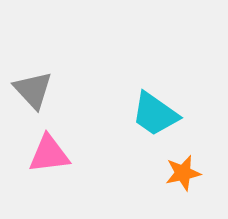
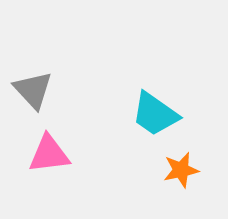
orange star: moved 2 px left, 3 px up
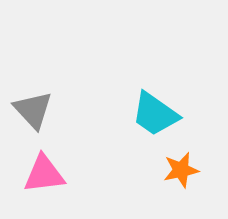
gray triangle: moved 20 px down
pink triangle: moved 5 px left, 20 px down
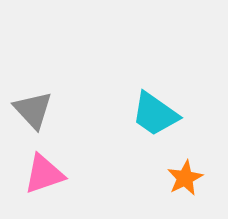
orange star: moved 4 px right, 8 px down; rotated 15 degrees counterclockwise
pink triangle: rotated 12 degrees counterclockwise
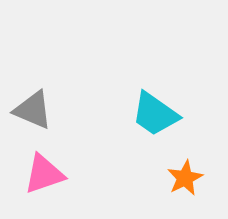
gray triangle: rotated 24 degrees counterclockwise
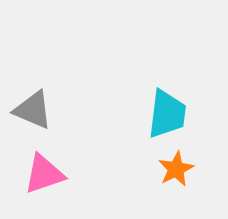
cyan trapezoid: moved 12 px right; rotated 118 degrees counterclockwise
orange star: moved 9 px left, 9 px up
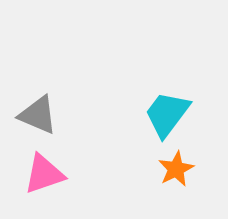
gray triangle: moved 5 px right, 5 px down
cyan trapezoid: rotated 150 degrees counterclockwise
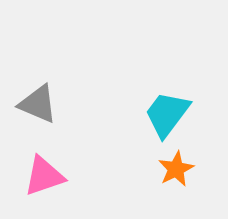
gray triangle: moved 11 px up
pink triangle: moved 2 px down
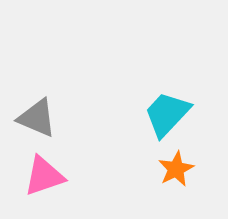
gray triangle: moved 1 px left, 14 px down
cyan trapezoid: rotated 6 degrees clockwise
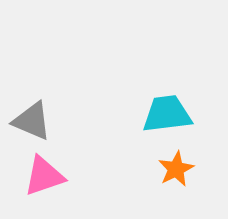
cyan trapezoid: rotated 40 degrees clockwise
gray triangle: moved 5 px left, 3 px down
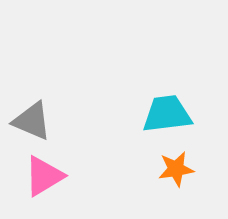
orange star: rotated 18 degrees clockwise
pink triangle: rotated 12 degrees counterclockwise
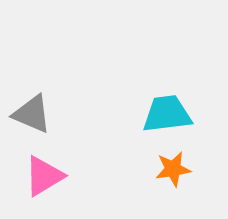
gray triangle: moved 7 px up
orange star: moved 3 px left
